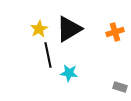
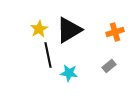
black triangle: moved 1 px down
gray rectangle: moved 11 px left, 21 px up; rotated 56 degrees counterclockwise
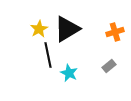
black triangle: moved 2 px left, 1 px up
cyan star: rotated 18 degrees clockwise
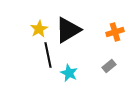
black triangle: moved 1 px right, 1 px down
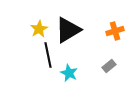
orange cross: moved 1 px up
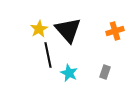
black triangle: rotated 40 degrees counterclockwise
gray rectangle: moved 4 px left, 6 px down; rotated 32 degrees counterclockwise
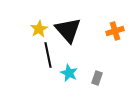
gray rectangle: moved 8 px left, 6 px down
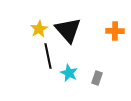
orange cross: rotated 18 degrees clockwise
black line: moved 1 px down
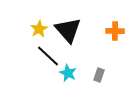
black line: rotated 35 degrees counterclockwise
cyan star: moved 1 px left
gray rectangle: moved 2 px right, 3 px up
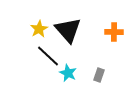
orange cross: moved 1 px left, 1 px down
